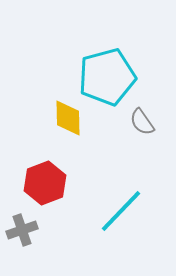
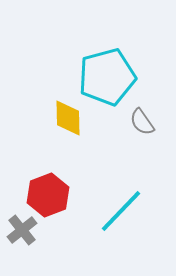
red hexagon: moved 3 px right, 12 px down
gray cross: rotated 20 degrees counterclockwise
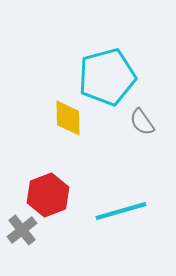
cyan line: rotated 30 degrees clockwise
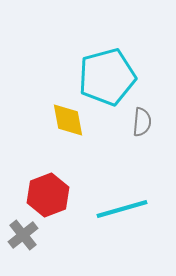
yellow diamond: moved 2 px down; rotated 9 degrees counterclockwise
gray semicircle: rotated 140 degrees counterclockwise
cyan line: moved 1 px right, 2 px up
gray cross: moved 1 px right, 5 px down
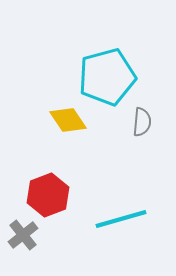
yellow diamond: rotated 24 degrees counterclockwise
cyan line: moved 1 px left, 10 px down
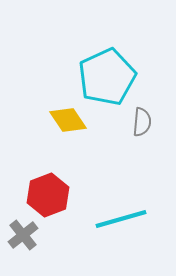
cyan pentagon: rotated 10 degrees counterclockwise
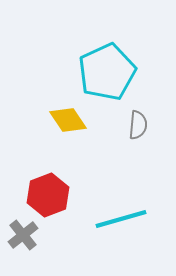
cyan pentagon: moved 5 px up
gray semicircle: moved 4 px left, 3 px down
